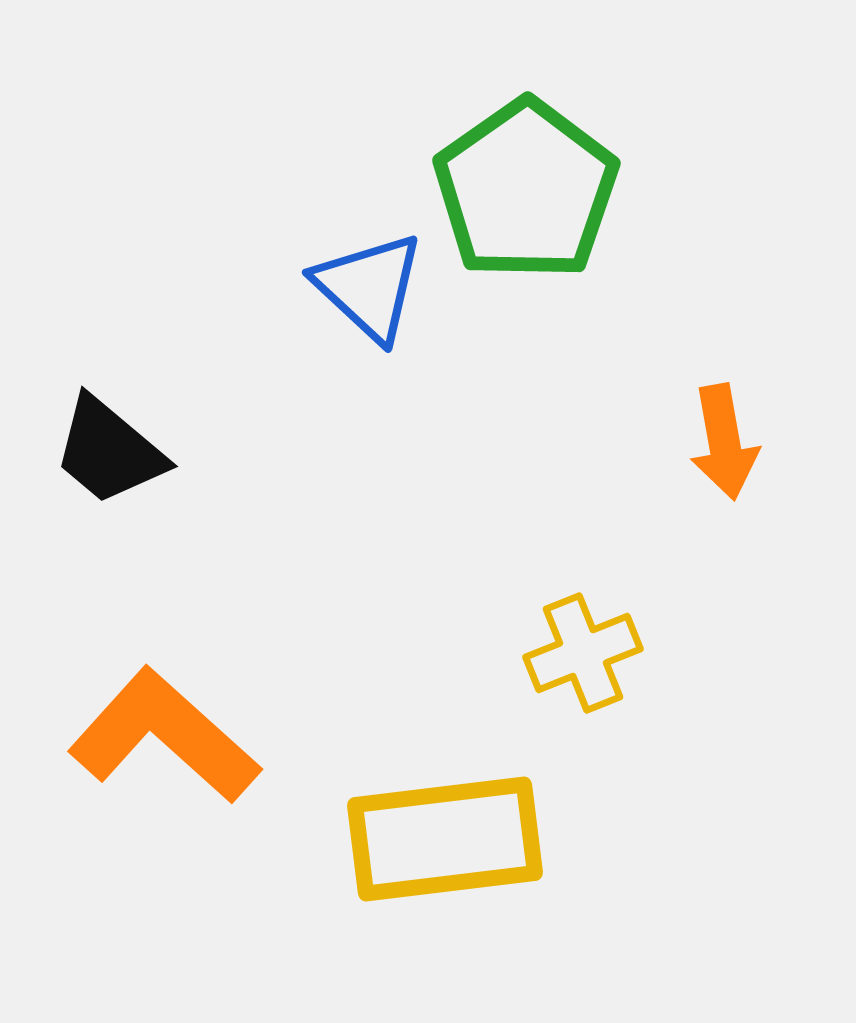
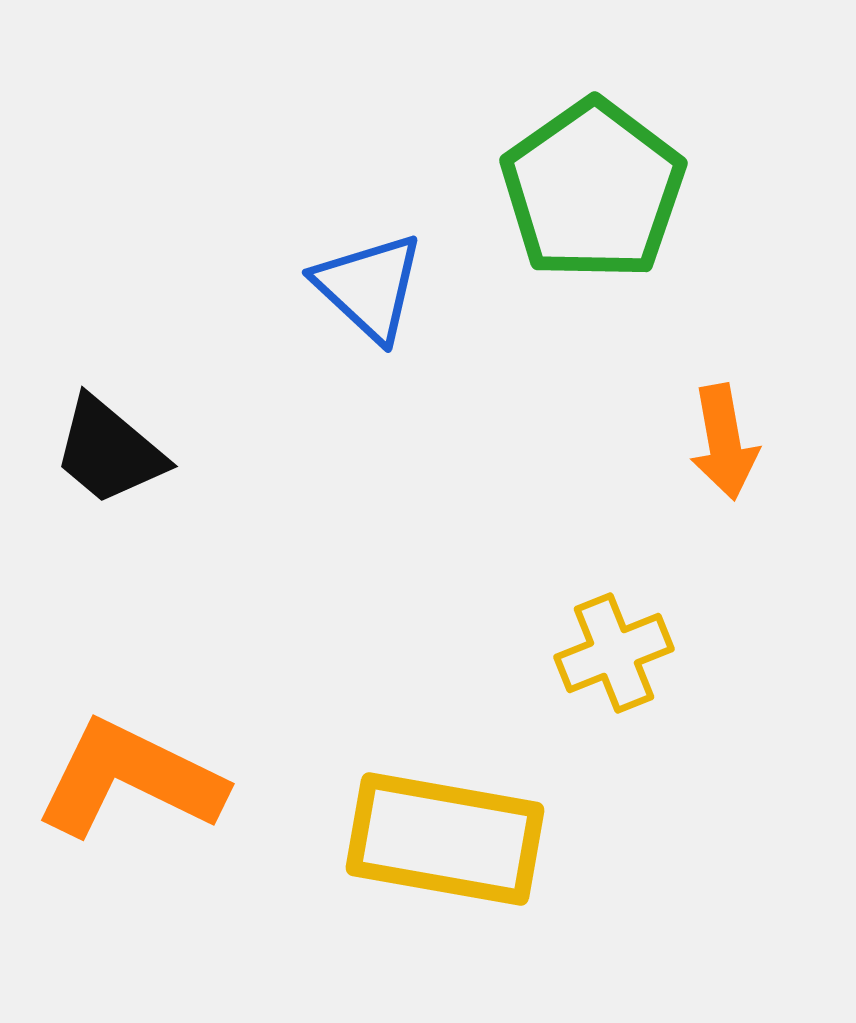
green pentagon: moved 67 px right
yellow cross: moved 31 px right
orange L-shape: moved 34 px left, 43 px down; rotated 16 degrees counterclockwise
yellow rectangle: rotated 17 degrees clockwise
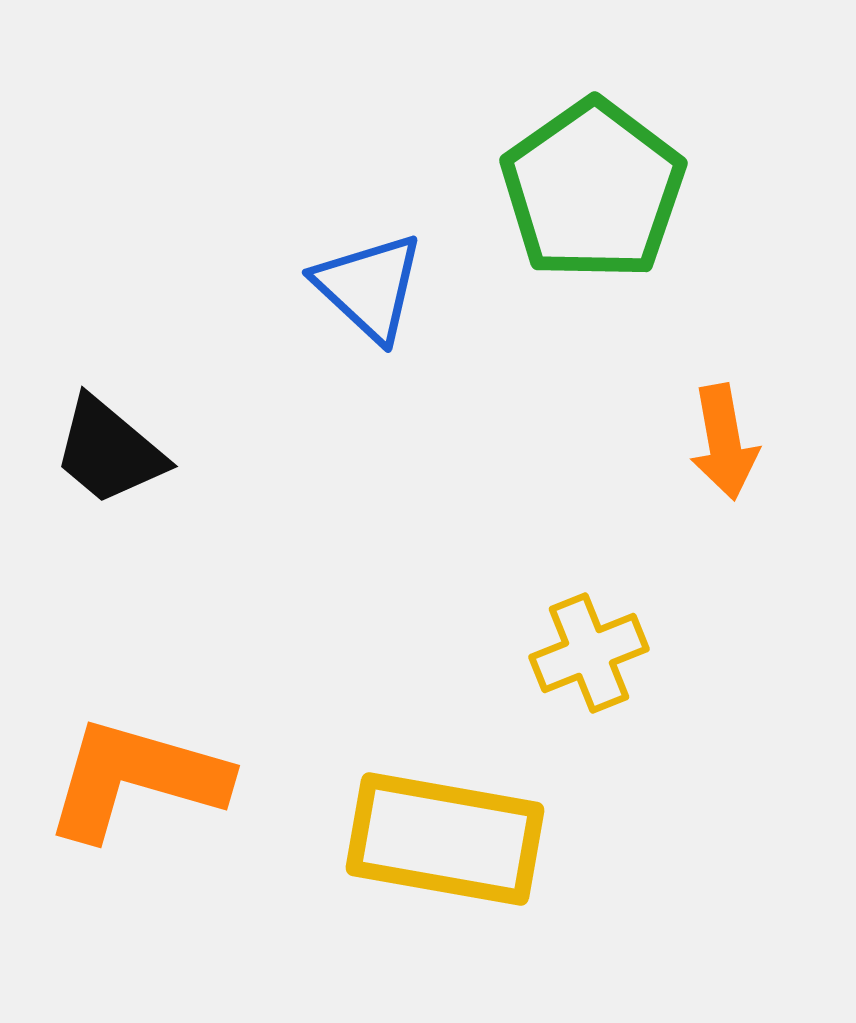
yellow cross: moved 25 px left
orange L-shape: moved 6 px right; rotated 10 degrees counterclockwise
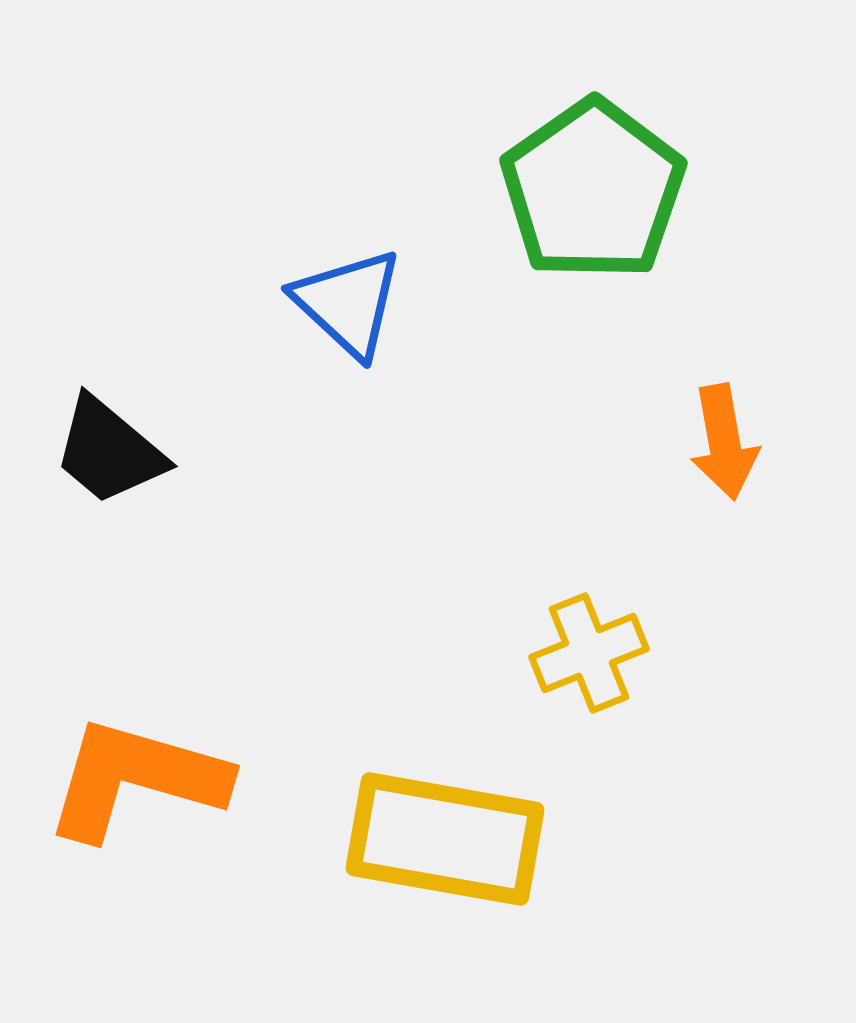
blue triangle: moved 21 px left, 16 px down
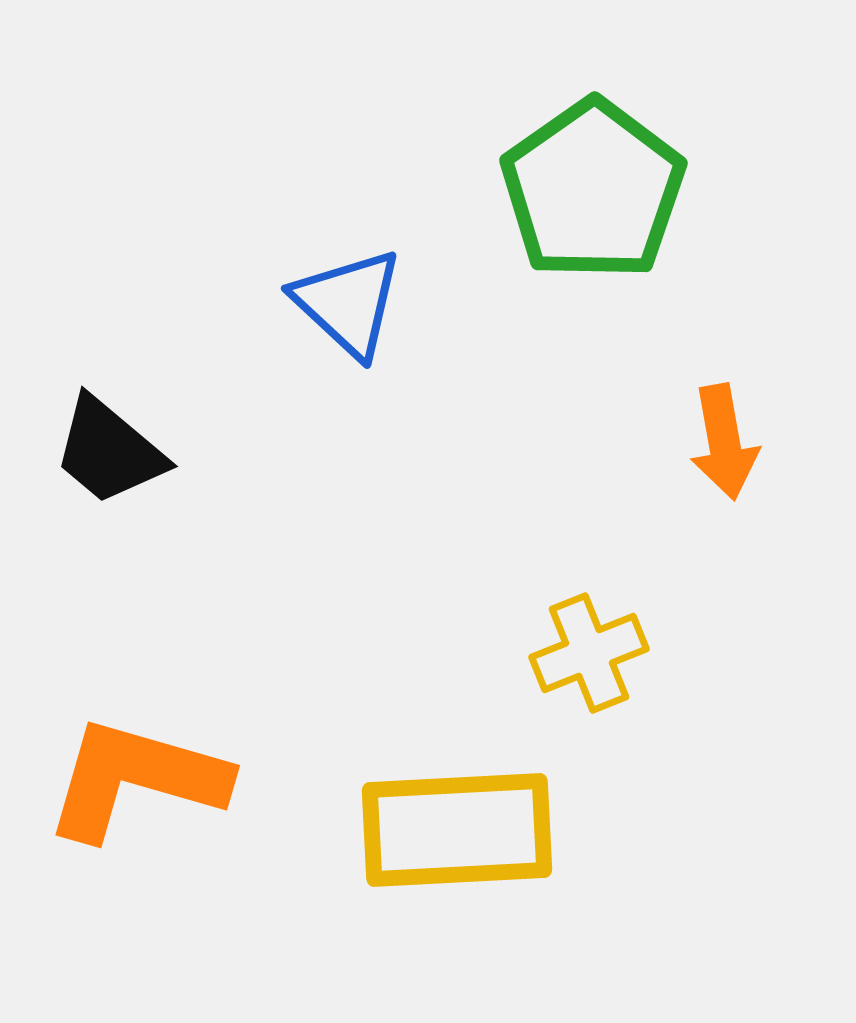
yellow rectangle: moved 12 px right, 9 px up; rotated 13 degrees counterclockwise
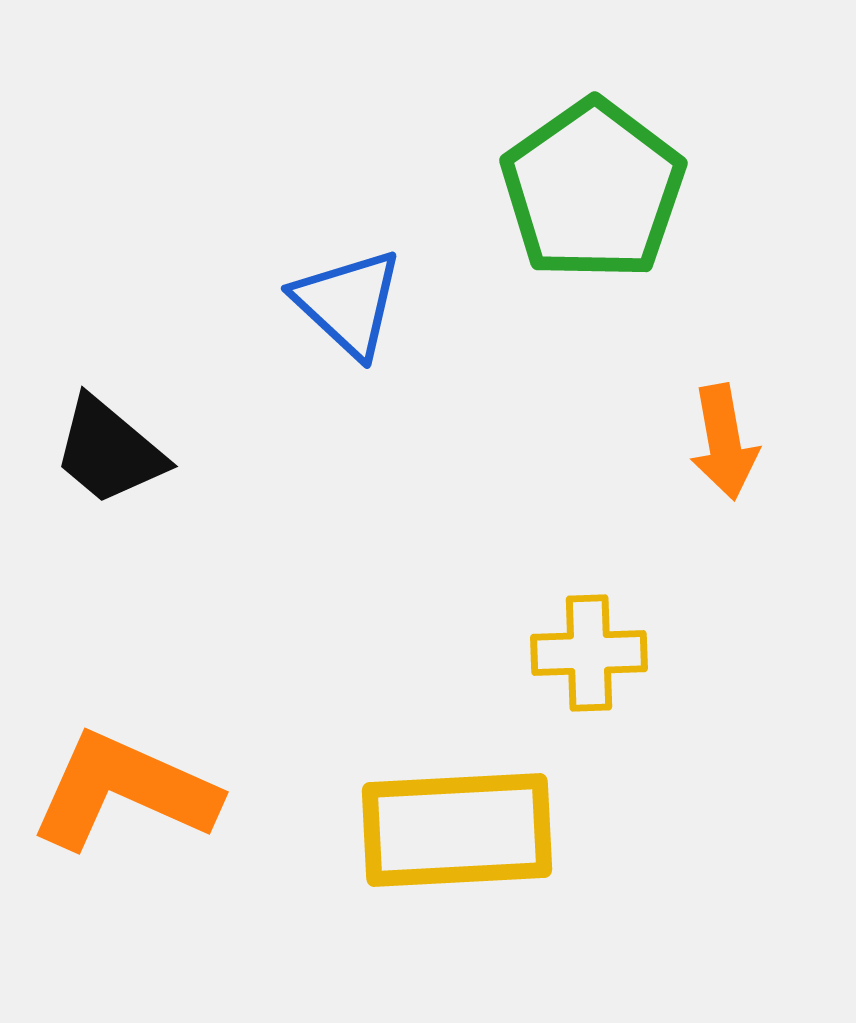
yellow cross: rotated 20 degrees clockwise
orange L-shape: moved 12 px left, 12 px down; rotated 8 degrees clockwise
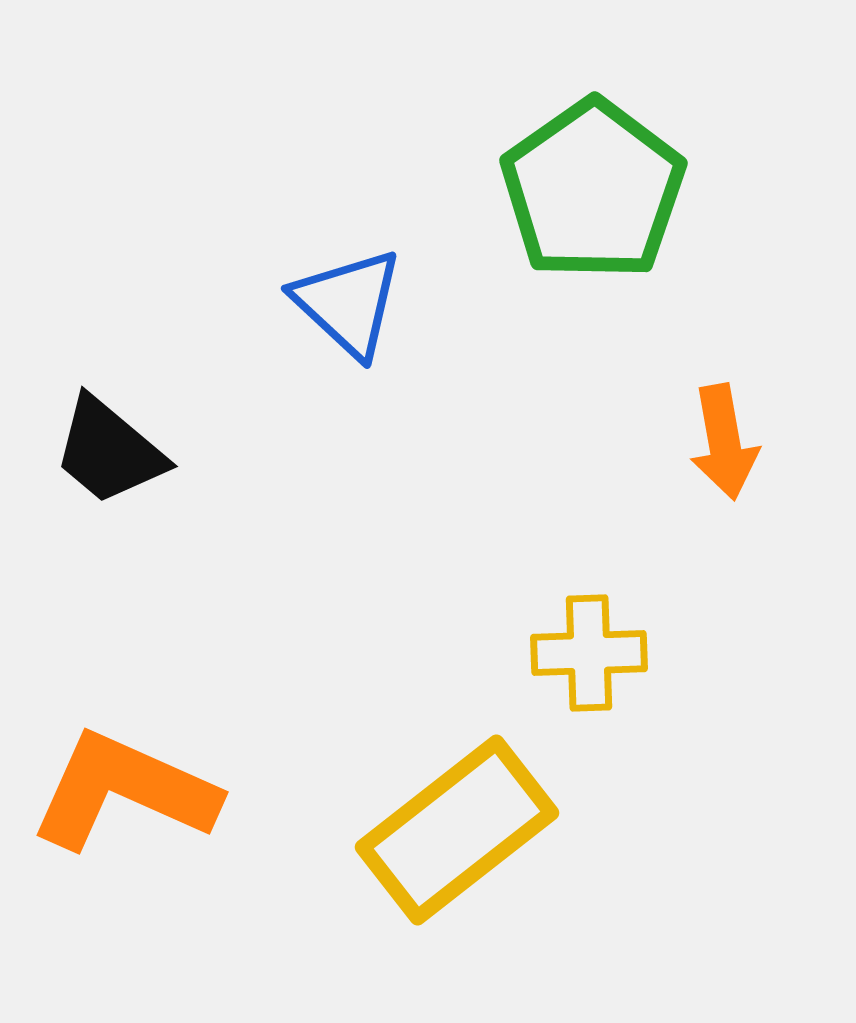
yellow rectangle: rotated 35 degrees counterclockwise
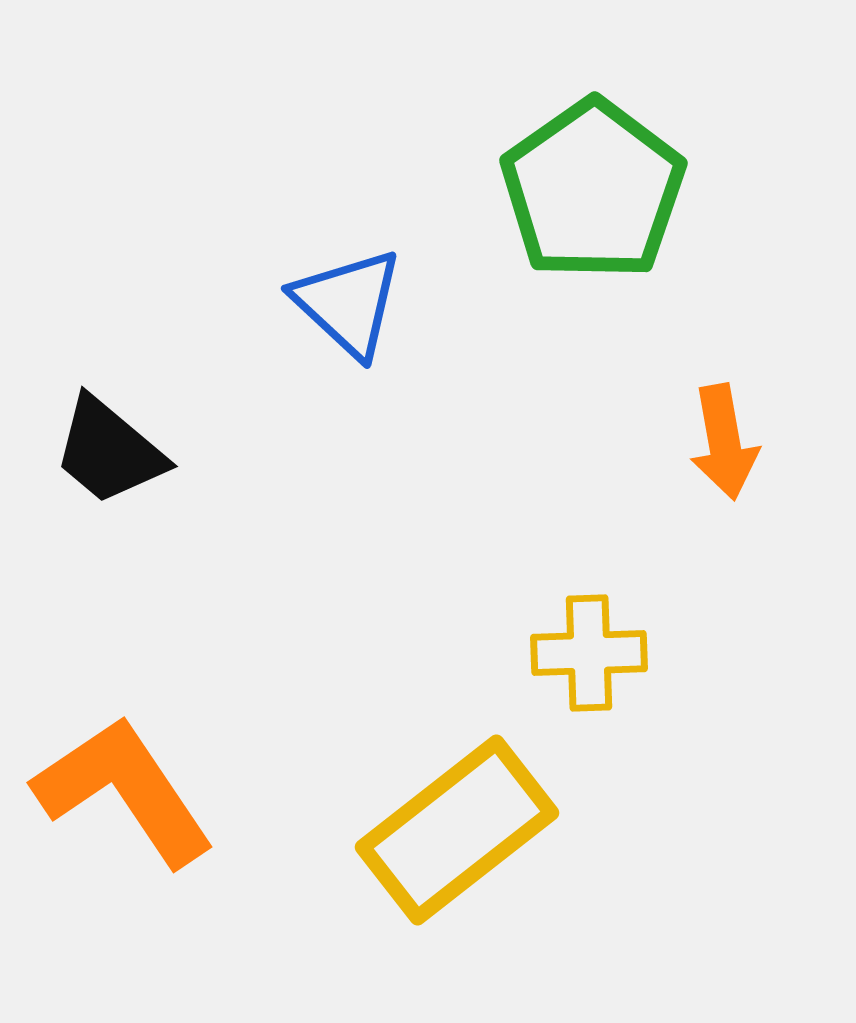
orange L-shape: rotated 32 degrees clockwise
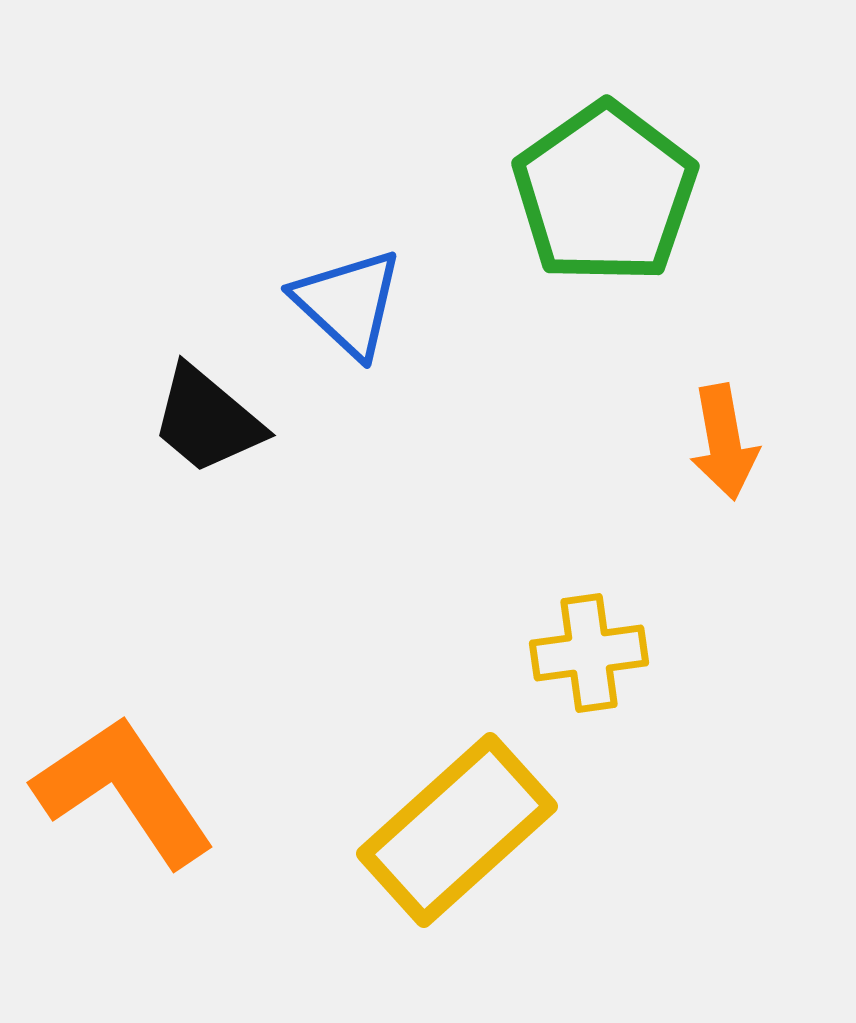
green pentagon: moved 12 px right, 3 px down
black trapezoid: moved 98 px right, 31 px up
yellow cross: rotated 6 degrees counterclockwise
yellow rectangle: rotated 4 degrees counterclockwise
